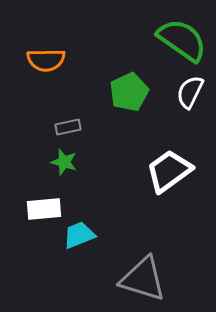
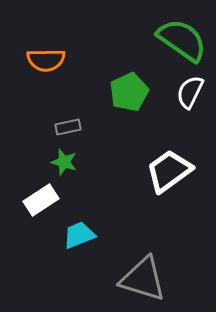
white rectangle: moved 3 px left, 9 px up; rotated 28 degrees counterclockwise
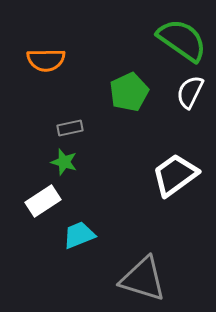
gray rectangle: moved 2 px right, 1 px down
white trapezoid: moved 6 px right, 4 px down
white rectangle: moved 2 px right, 1 px down
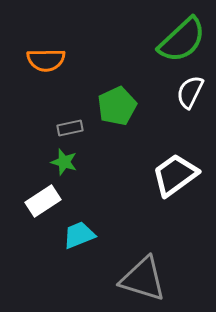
green semicircle: rotated 102 degrees clockwise
green pentagon: moved 12 px left, 14 px down
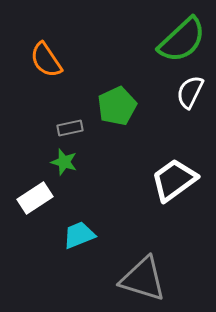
orange semicircle: rotated 57 degrees clockwise
white trapezoid: moved 1 px left, 5 px down
white rectangle: moved 8 px left, 3 px up
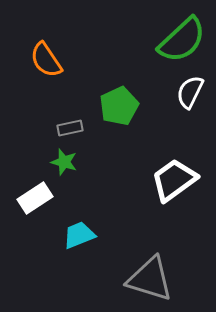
green pentagon: moved 2 px right
gray triangle: moved 7 px right
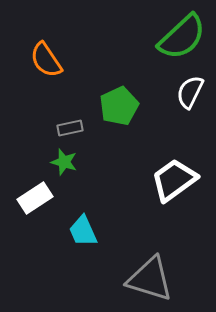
green semicircle: moved 3 px up
cyan trapezoid: moved 4 px right, 4 px up; rotated 92 degrees counterclockwise
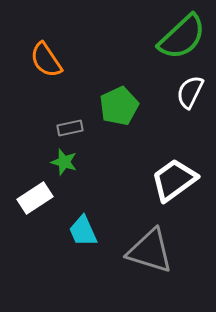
gray triangle: moved 28 px up
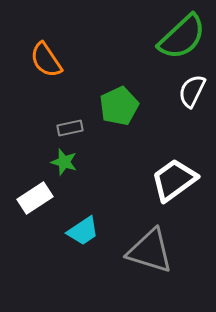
white semicircle: moved 2 px right, 1 px up
cyan trapezoid: rotated 100 degrees counterclockwise
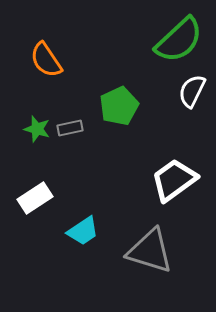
green semicircle: moved 3 px left, 3 px down
green star: moved 27 px left, 33 px up
